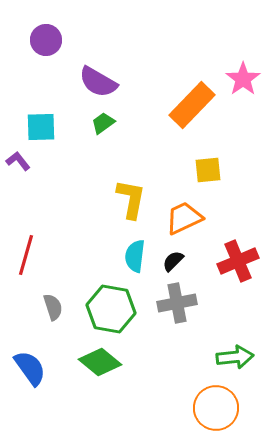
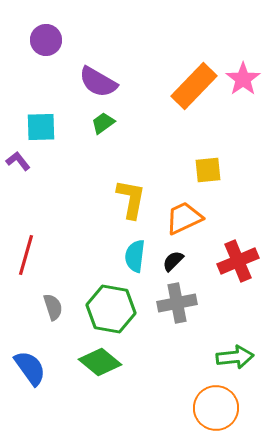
orange rectangle: moved 2 px right, 19 px up
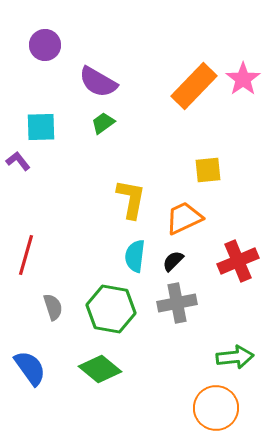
purple circle: moved 1 px left, 5 px down
green diamond: moved 7 px down
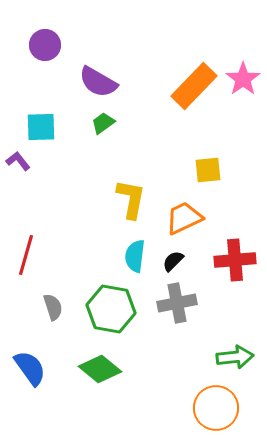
red cross: moved 3 px left, 1 px up; rotated 18 degrees clockwise
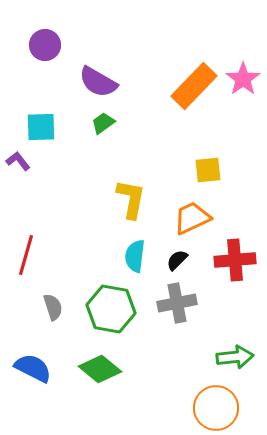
orange trapezoid: moved 8 px right
black semicircle: moved 4 px right, 1 px up
blue semicircle: moved 3 px right; rotated 27 degrees counterclockwise
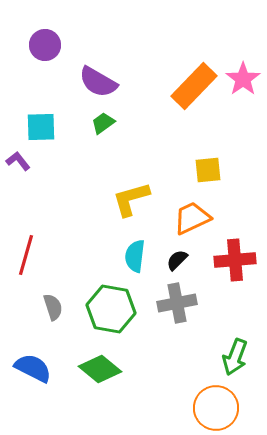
yellow L-shape: rotated 117 degrees counterclockwise
green arrow: rotated 117 degrees clockwise
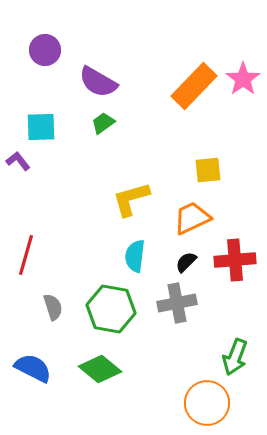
purple circle: moved 5 px down
black semicircle: moved 9 px right, 2 px down
orange circle: moved 9 px left, 5 px up
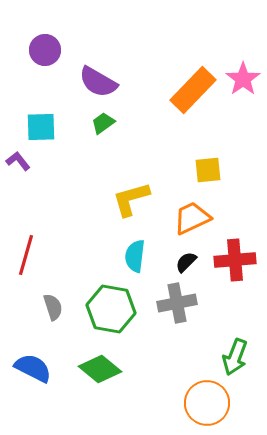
orange rectangle: moved 1 px left, 4 px down
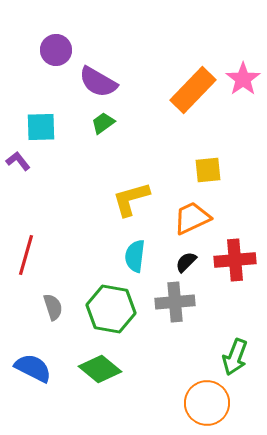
purple circle: moved 11 px right
gray cross: moved 2 px left, 1 px up; rotated 6 degrees clockwise
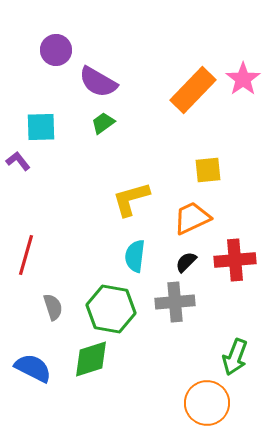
green diamond: moved 9 px left, 10 px up; rotated 57 degrees counterclockwise
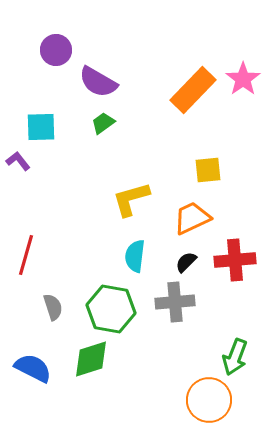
orange circle: moved 2 px right, 3 px up
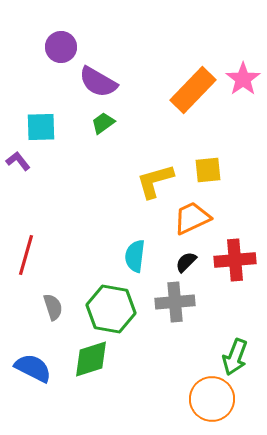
purple circle: moved 5 px right, 3 px up
yellow L-shape: moved 24 px right, 18 px up
orange circle: moved 3 px right, 1 px up
